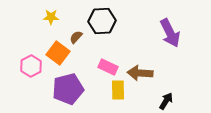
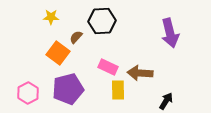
purple arrow: rotated 12 degrees clockwise
pink hexagon: moved 3 px left, 27 px down
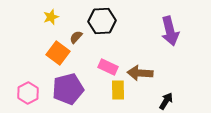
yellow star: rotated 21 degrees counterclockwise
purple arrow: moved 2 px up
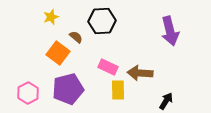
brown semicircle: rotated 88 degrees clockwise
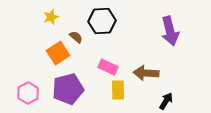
orange square: rotated 20 degrees clockwise
brown arrow: moved 6 px right
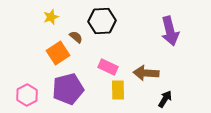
pink hexagon: moved 1 px left, 2 px down
black arrow: moved 1 px left, 2 px up
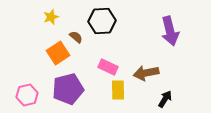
brown arrow: rotated 15 degrees counterclockwise
pink hexagon: rotated 15 degrees clockwise
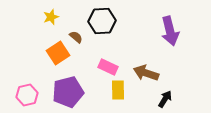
brown arrow: rotated 30 degrees clockwise
purple pentagon: moved 3 px down
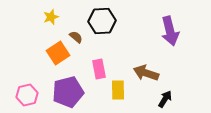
pink rectangle: moved 9 px left, 2 px down; rotated 54 degrees clockwise
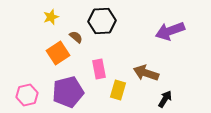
purple arrow: rotated 84 degrees clockwise
yellow rectangle: rotated 18 degrees clockwise
